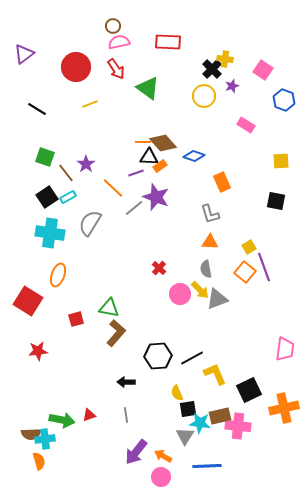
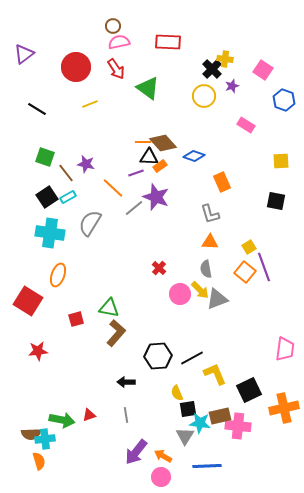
purple star at (86, 164): rotated 24 degrees counterclockwise
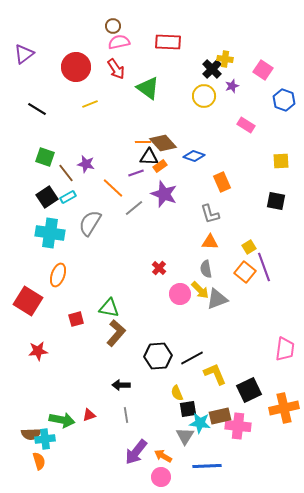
purple star at (156, 197): moved 8 px right, 3 px up
black arrow at (126, 382): moved 5 px left, 3 px down
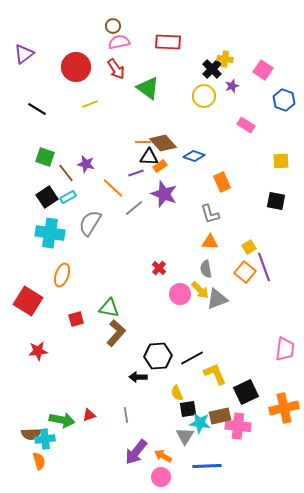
orange ellipse at (58, 275): moved 4 px right
black arrow at (121, 385): moved 17 px right, 8 px up
black square at (249, 390): moved 3 px left, 2 px down
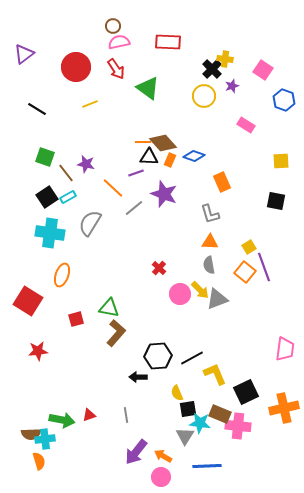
orange rectangle at (160, 166): moved 10 px right, 6 px up; rotated 32 degrees counterclockwise
gray semicircle at (206, 269): moved 3 px right, 4 px up
brown rectangle at (220, 416): moved 2 px up; rotated 35 degrees clockwise
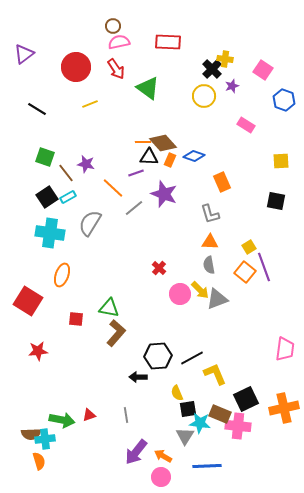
red square at (76, 319): rotated 21 degrees clockwise
black square at (246, 392): moved 7 px down
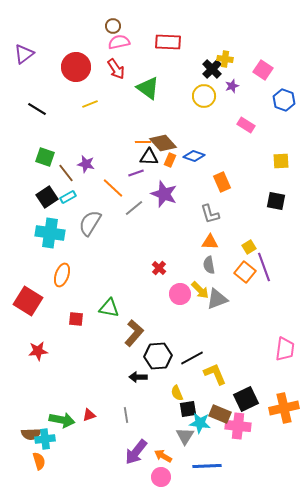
brown L-shape at (116, 333): moved 18 px right
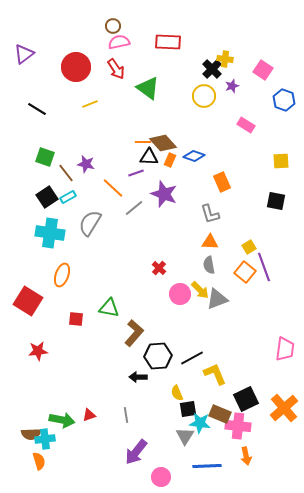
orange cross at (284, 408): rotated 28 degrees counterclockwise
orange arrow at (163, 456): moved 83 px right; rotated 132 degrees counterclockwise
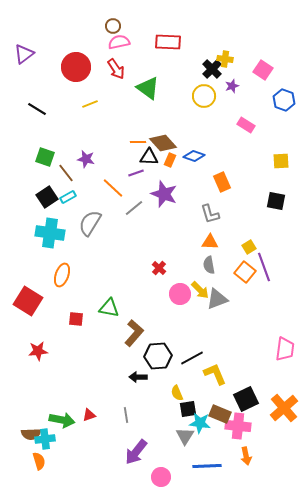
orange line at (143, 142): moved 5 px left
purple star at (86, 164): moved 5 px up
